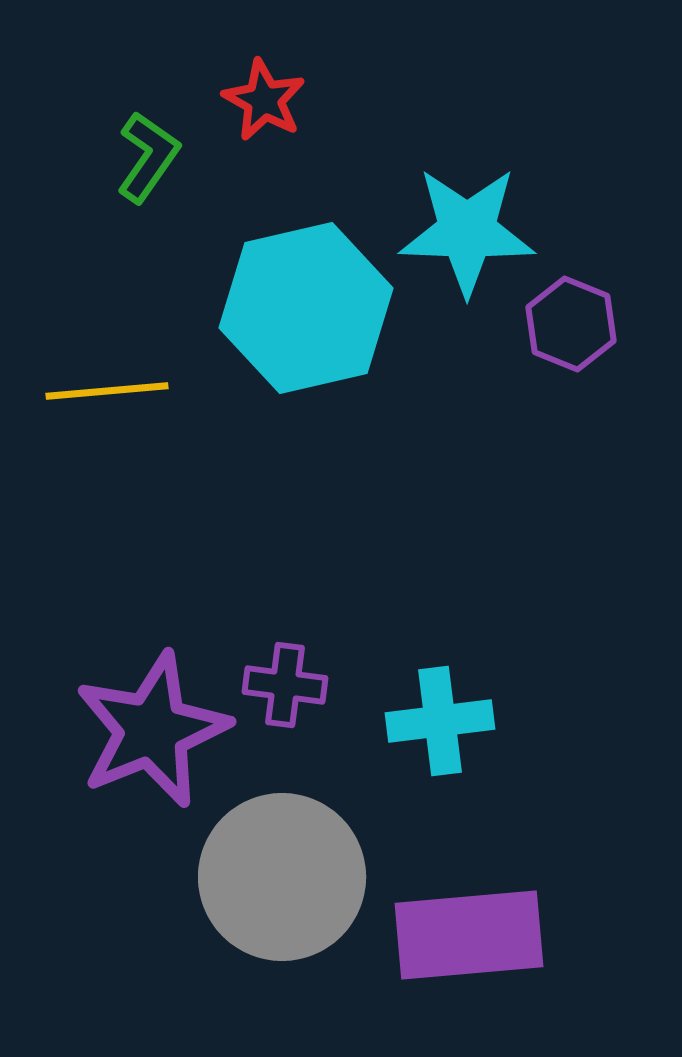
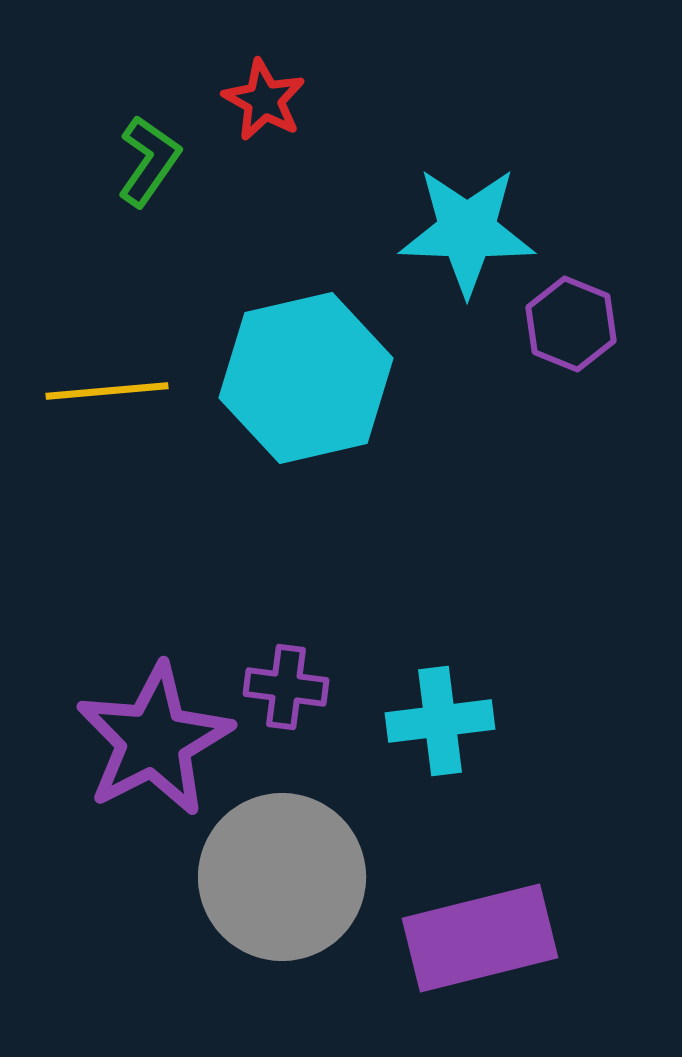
green L-shape: moved 1 px right, 4 px down
cyan hexagon: moved 70 px down
purple cross: moved 1 px right, 2 px down
purple star: moved 2 px right, 10 px down; rotated 5 degrees counterclockwise
purple rectangle: moved 11 px right, 3 px down; rotated 9 degrees counterclockwise
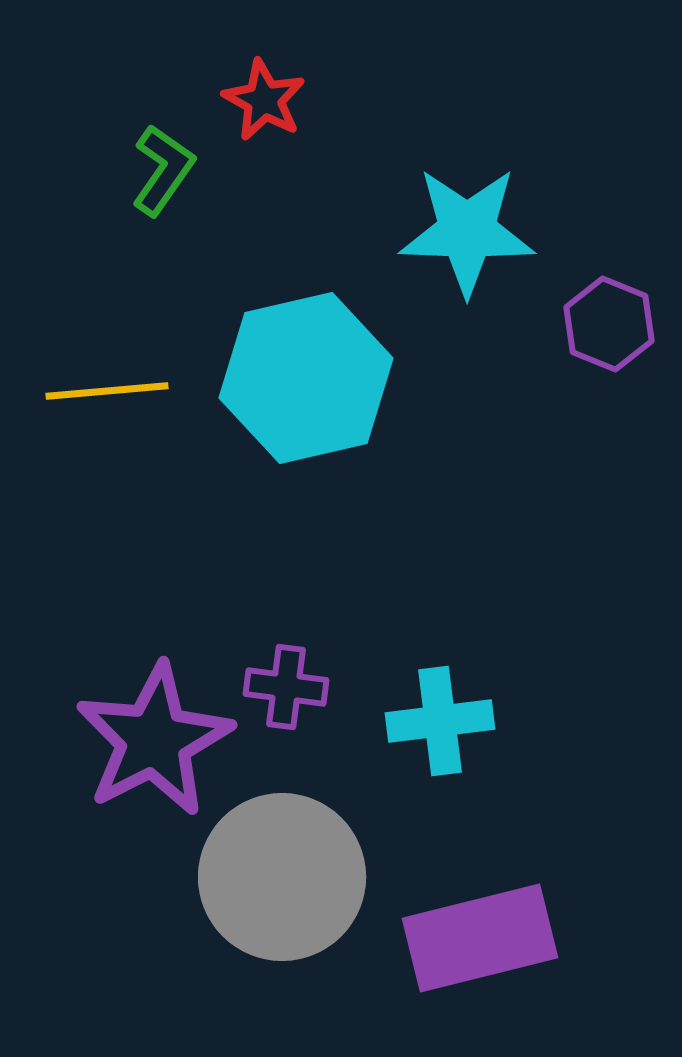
green L-shape: moved 14 px right, 9 px down
purple hexagon: moved 38 px right
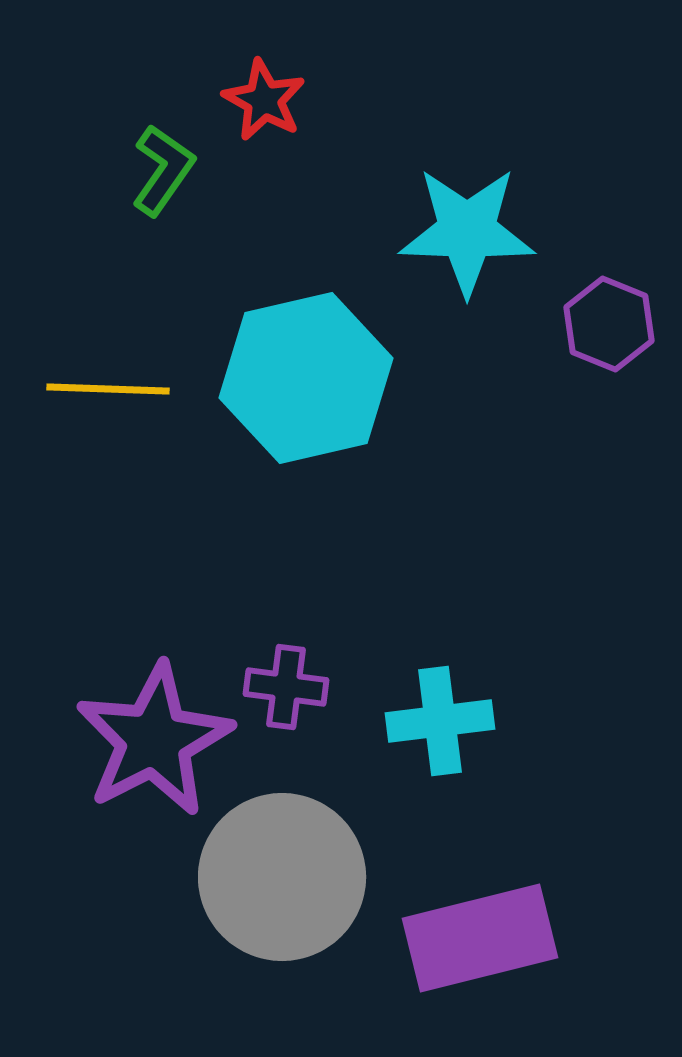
yellow line: moved 1 px right, 2 px up; rotated 7 degrees clockwise
